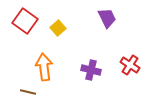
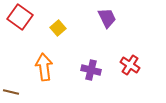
red square: moved 5 px left, 4 px up
brown line: moved 17 px left
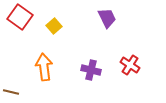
yellow square: moved 4 px left, 2 px up
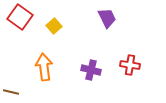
red cross: rotated 24 degrees counterclockwise
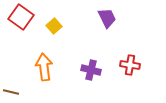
red square: moved 1 px right
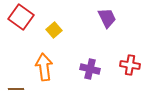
yellow square: moved 4 px down
purple cross: moved 1 px left, 1 px up
brown line: moved 5 px right, 3 px up; rotated 14 degrees counterclockwise
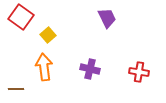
yellow square: moved 6 px left, 5 px down
red cross: moved 9 px right, 7 px down
